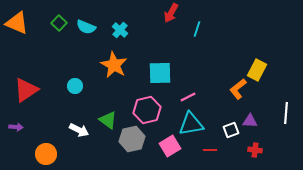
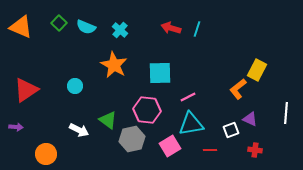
red arrow: moved 15 px down; rotated 78 degrees clockwise
orange triangle: moved 4 px right, 4 px down
pink hexagon: rotated 20 degrees clockwise
purple triangle: moved 2 px up; rotated 21 degrees clockwise
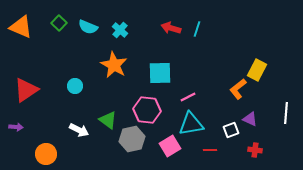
cyan semicircle: moved 2 px right
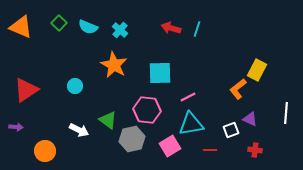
orange circle: moved 1 px left, 3 px up
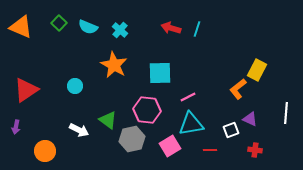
purple arrow: rotated 96 degrees clockwise
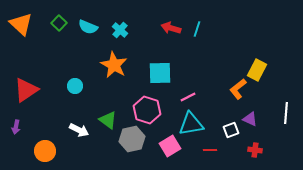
orange triangle: moved 3 px up; rotated 20 degrees clockwise
pink hexagon: rotated 12 degrees clockwise
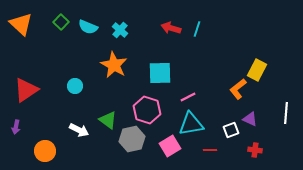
green square: moved 2 px right, 1 px up
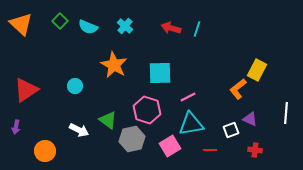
green square: moved 1 px left, 1 px up
cyan cross: moved 5 px right, 4 px up
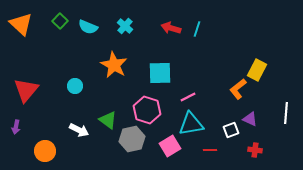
red triangle: rotated 16 degrees counterclockwise
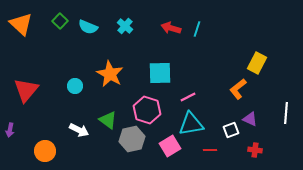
orange star: moved 4 px left, 9 px down
yellow rectangle: moved 7 px up
purple arrow: moved 6 px left, 3 px down
